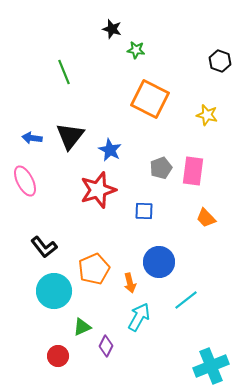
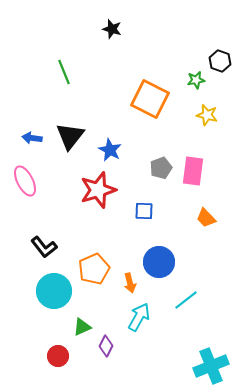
green star: moved 60 px right, 30 px down; rotated 18 degrees counterclockwise
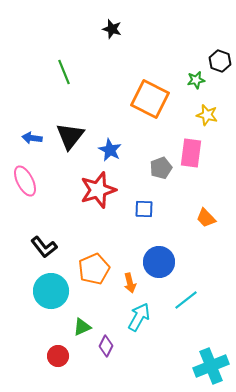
pink rectangle: moved 2 px left, 18 px up
blue square: moved 2 px up
cyan circle: moved 3 px left
